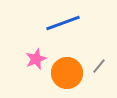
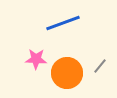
pink star: rotated 25 degrees clockwise
gray line: moved 1 px right
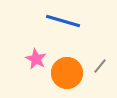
blue line: moved 2 px up; rotated 36 degrees clockwise
pink star: rotated 25 degrees clockwise
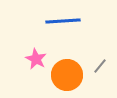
blue line: rotated 20 degrees counterclockwise
orange circle: moved 2 px down
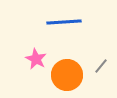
blue line: moved 1 px right, 1 px down
gray line: moved 1 px right
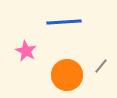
pink star: moved 10 px left, 8 px up
